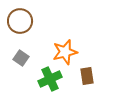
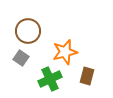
brown circle: moved 8 px right, 10 px down
brown rectangle: rotated 24 degrees clockwise
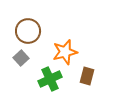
gray square: rotated 14 degrees clockwise
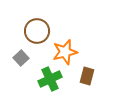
brown circle: moved 9 px right
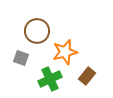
gray square: rotated 28 degrees counterclockwise
brown rectangle: rotated 24 degrees clockwise
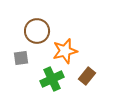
orange star: moved 1 px up
gray square: rotated 28 degrees counterclockwise
green cross: moved 2 px right
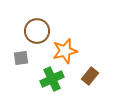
brown rectangle: moved 3 px right
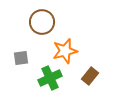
brown circle: moved 5 px right, 9 px up
green cross: moved 2 px left, 1 px up
